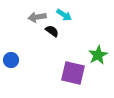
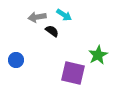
blue circle: moved 5 px right
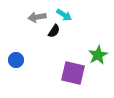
black semicircle: moved 2 px right; rotated 88 degrees clockwise
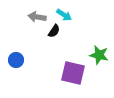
gray arrow: rotated 18 degrees clockwise
green star: moved 1 px right; rotated 30 degrees counterclockwise
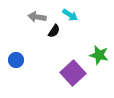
cyan arrow: moved 6 px right
purple square: rotated 35 degrees clockwise
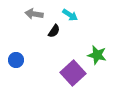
gray arrow: moved 3 px left, 3 px up
green star: moved 2 px left
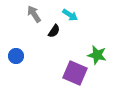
gray arrow: rotated 48 degrees clockwise
blue circle: moved 4 px up
purple square: moved 2 px right; rotated 25 degrees counterclockwise
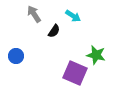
cyan arrow: moved 3 px right, 1 px down
green star: moved 1 px left
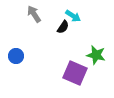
black semicircle: moved 9 px right, 4 px up
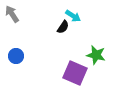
gray arrow: moved 22 px left
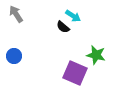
gray arrow: moved 4 px right
black semicircle: rotated 96 degrees clockwise
blue circle: moved 2 px left
